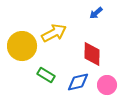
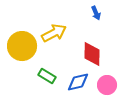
blue arrow: rotated 72 degrees counterclockwise
green rectangle: moved 1 px right, 1 px down
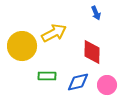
red diamond: moved 2 px up
green rectangle: rotated 30 degrees counterclockwise
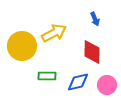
blue arrow: moved 1 px left, 6 px down
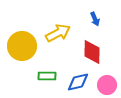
yellow arrow: moved 4 px right
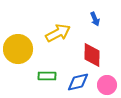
yellow circle: moved 4 px left, 3 px down
red diamond: moved 3 px down
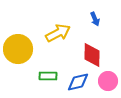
green rectangle: moved 1 px right
pink circle: moved 1 px right, 4 px up
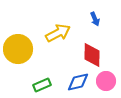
green rectangle: moved 6 px left, 9 px down; rotated 24 degrees counterclockwise
pink circle: moved 2 px left
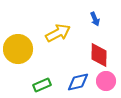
red diamond: moved 7 px right
